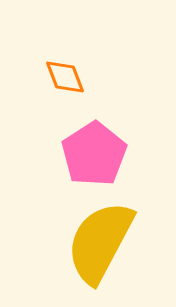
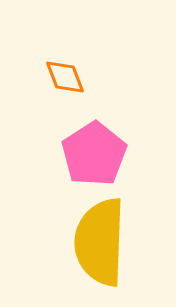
yellow semicircle: rotated 26 degrees counterclockwise
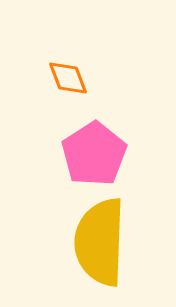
orange diamond: moved 3 px right, 1 px down
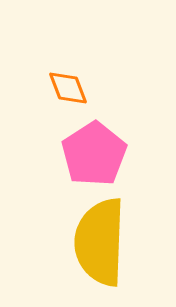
orange diamond: moved 10 px down
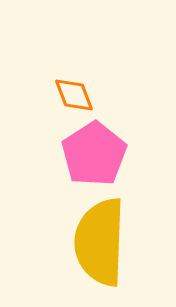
orange diamond: moved 6 px right, 7 px down
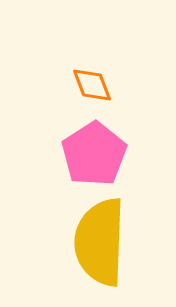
orange diamond: moved 18 px right, 10 px up
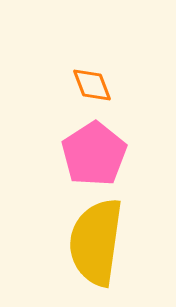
yellow semicircle: moved 4 px left; rotated 6 degrees clockwise
